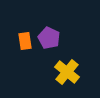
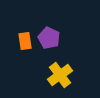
yellow cross: moved 7 px left, 3 px down; rotated 15 degrees clockwise
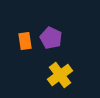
purple pentagon: moved 2 px right
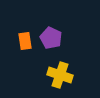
yellow cross: rotated 35 degrees counterclockwise
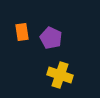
orange rectangle: moved 3 px left, 9 px up
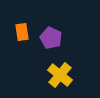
yellow cross: rotated 20 degrees clockwise
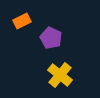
orange rectangle: moved 11 px up; rotated 72 degrees clockwise
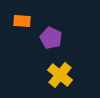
orange rectangle: rotated 30 degrees clockwise
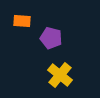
purple pentagon: rotated 10 degrees counterclockwise
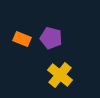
orange rectangle: moved 18 px down; rotated 18 degrees clockwise
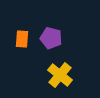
orange rectangle: rotated 72 degrees clockwise
